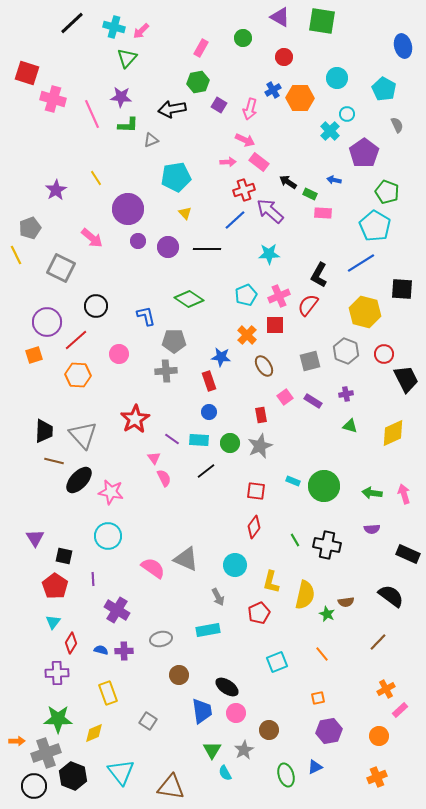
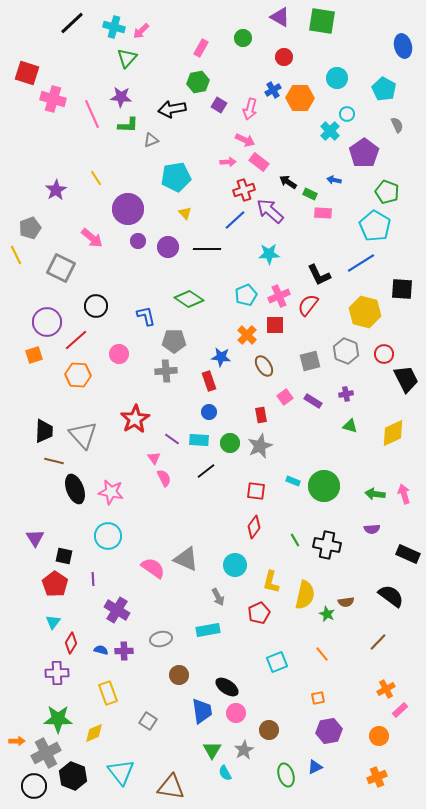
black L-shape at (319, 275): rotated 55 degrees counterclockwise
black ellipse at (79, 480): moved 4 px left, 9 px down; rotated 64 degrees counterclockwise
green arrow at (372, 493): moved 3 px right, 1 px down
red pentagon at (55, 586): moved 2 px up
gray cross at (46, 753): rotated 8 degrees counterclockwise
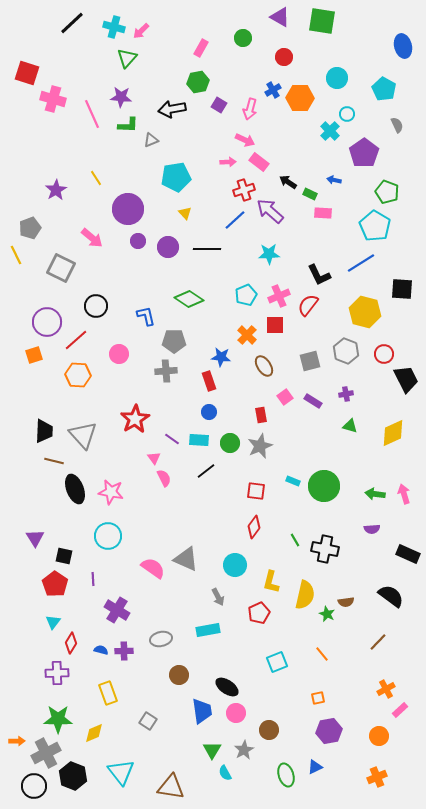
black cross at (327, 545): moved 2 px left, 4 px down
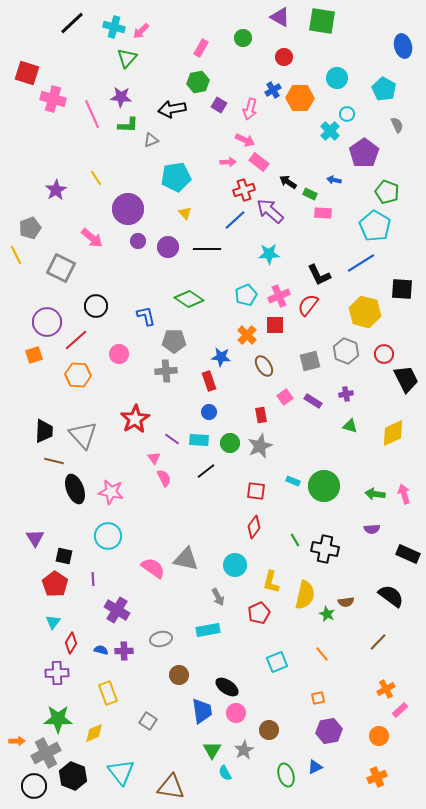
gray triangle at (186, 559): rotated 12 degrees counterclockwise
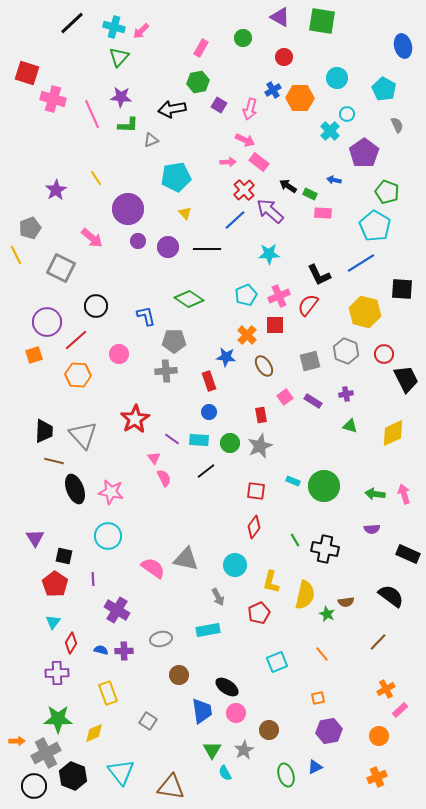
green triangle at (127, 58): moved 8 px left, 1 px up
black arrow at (288, 182): moved 4 px down
red cross at (244, 190): rotated 25 degrees counterclockwise
blue star at (221, 357): moved 5 px right
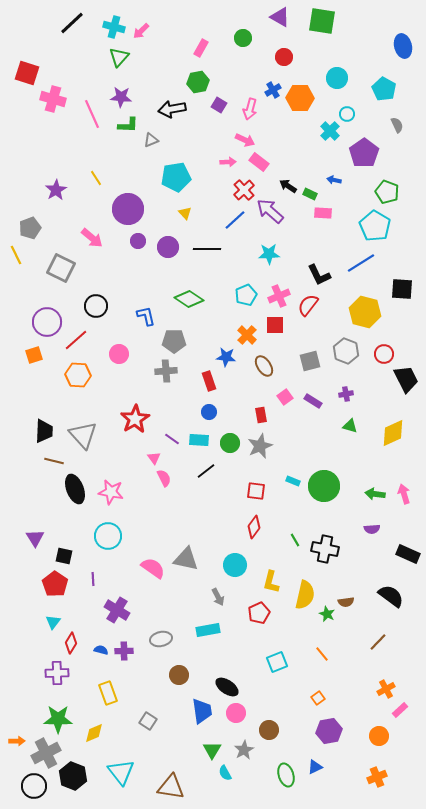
orange square at (318, 698): rotated 24 degrees counterclockwise
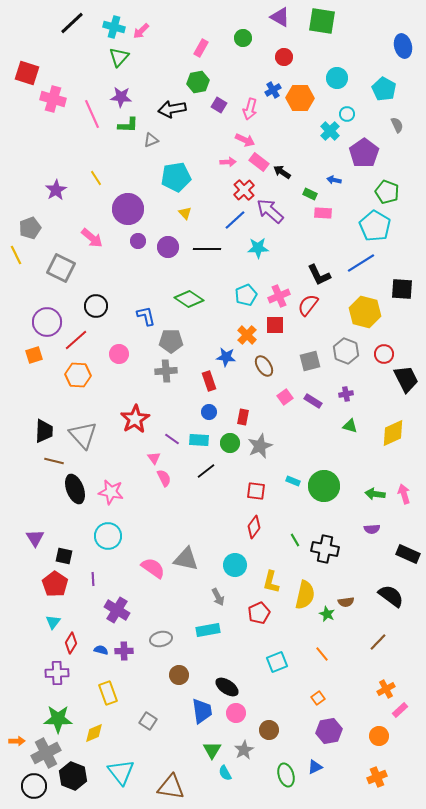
black arrow at (288, 186): moved 6 px left, 14 px up
cyan star at (269, 254): moved 11 px left, 6 px up
gray pentagon at (174, 341): moved 3 px left
red rectangle at (261, 415): moved 18 px left, 2 px down; rotated 21 degrees clockwise
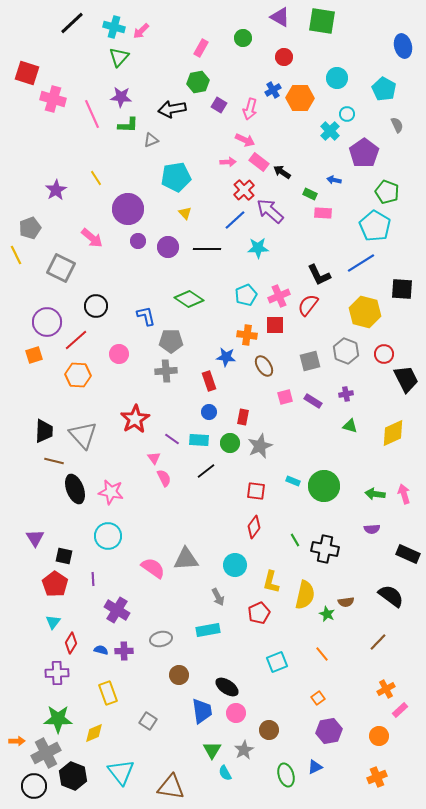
orange cross at (247, 335): rotated 36 degrees counterclockwise
pink square at (285, 397): rotated 21 degrees clockwise
gray triangle at (186, 559): rotated 16 degrees counterclockwise
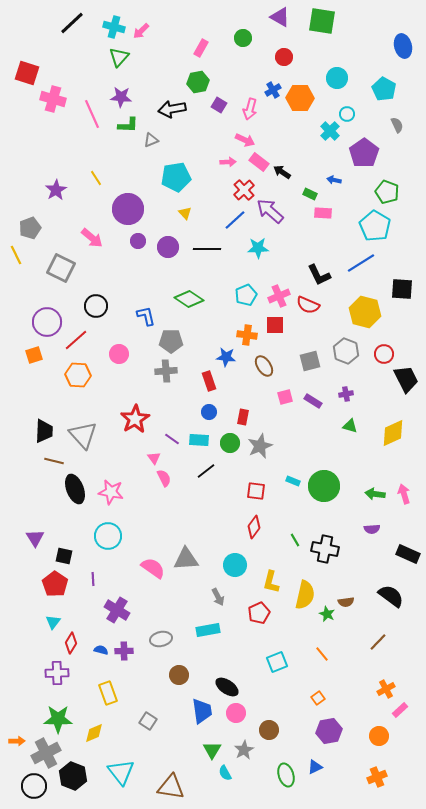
red semicircle at (308, 305): rotated 105 degrees counterclockwise
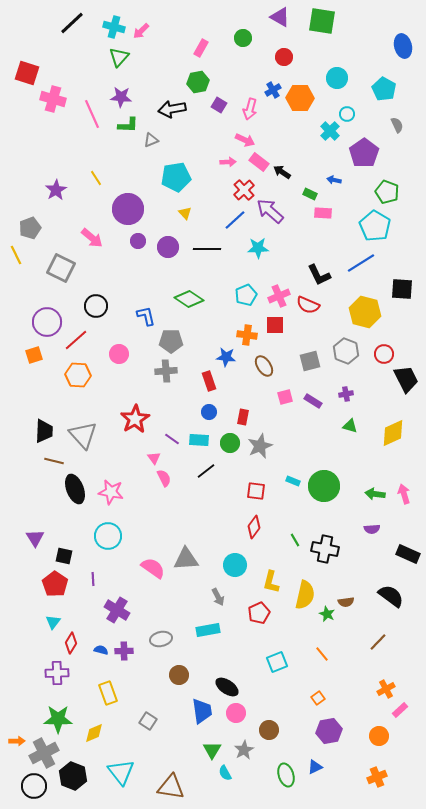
gray cross at (46, 753): moved 2 px left
